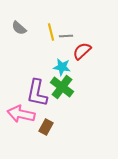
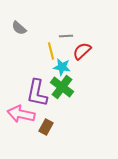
yellow line: moved 19 px down
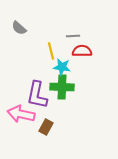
gray line: moved 7 px right
red semicircle: rotated 42 degrees clockwise
green cross: rotated 35 degrees counterclockwise
purple L-shape: moved 2 px down
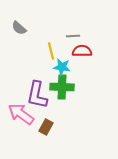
pink arrow: rotated 24 degrees clockwise
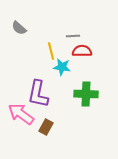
green cross: moved 24 px right, 7 px down
purple L-shape: moved 1 px right, 1 px up
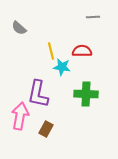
gray line: moved 20 px right, 19 px up
pink arrow: moved 1 px left, 2 px down; rotated 64 degrees clockwise
brown rectangle: moved 2 px down
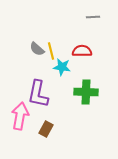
gray semicircle: moved 18 px right, 21 px down
green cross: moved 2 px up
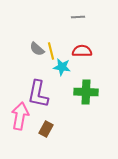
gray line: moved 15 px left
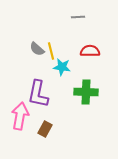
red semicircle: moved 8 px right
brown rectangle: moved 1 px left
